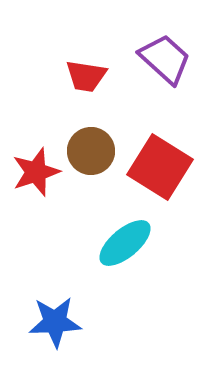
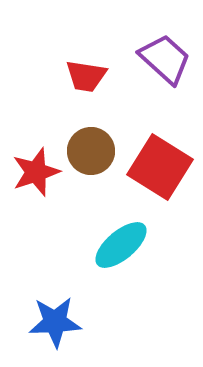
cyan ellipse: moved 4 px left, 2 px down
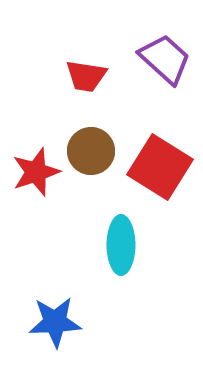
cyan ellipse: rotated 50 degrees counterclockwise
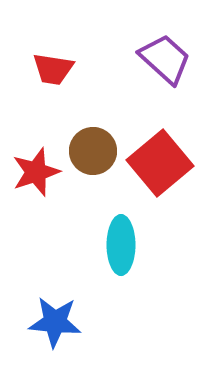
red trapezoid: moved 33 px left, 7 px up
brown circle: moved 2 px right
red square: moved 4 px up; rotated 18 degrees clockwise
blue star: rotated 8 degrees clockwise
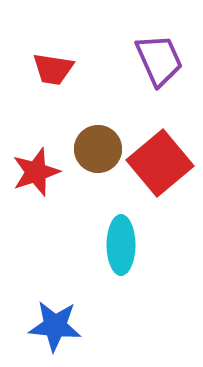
purple trapezoid: moved 6 px left, 1 px down; rotated 24 degrees clockwise
brown circle: moved 5 px right, 2 px up
blue star: moved 4 px down
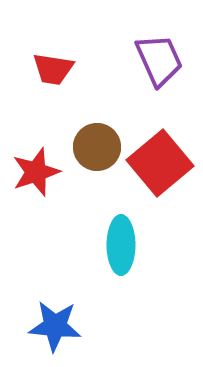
brown circle: moved 1 px left, 2 px up
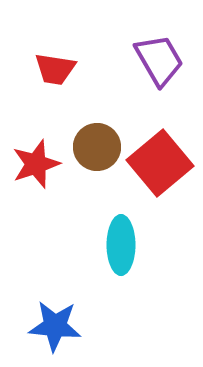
purple trapezoid: rotated 6 degrees counterclockwise
red trapezoid: moved 2 px right
red star: moved 8 px up
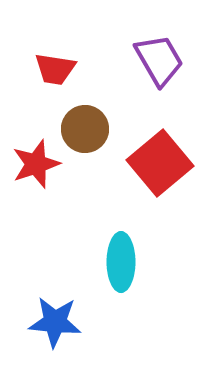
brown circle: moved 12 px left, 18 px up
cyan ellipse: moved 17 px down
blue star: moved 4 px up
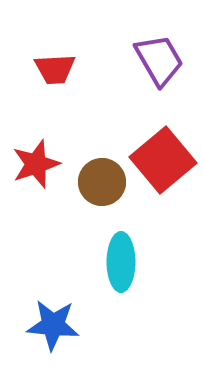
red trapezoid: rotated 12 degrees counterclockwise
brown circle: moved 17 px right, 53 px down
red square: moved 3 px right, 3 px up
blue star: moved 2 px left, 3 px down
